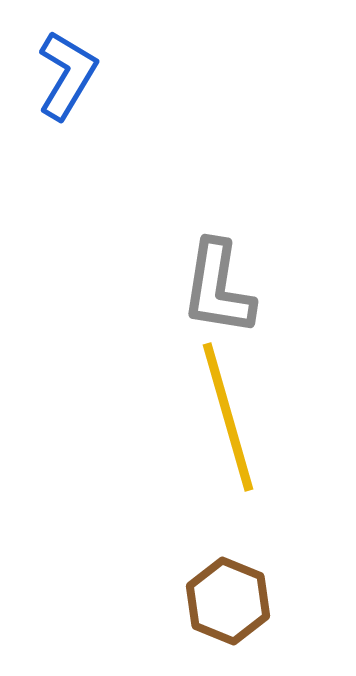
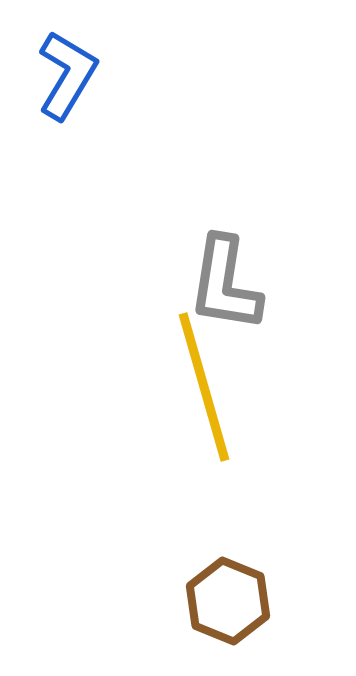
gray L-shape: moved 7 px right, 4 px up
yellow line: moved 24 px left, 30 px up
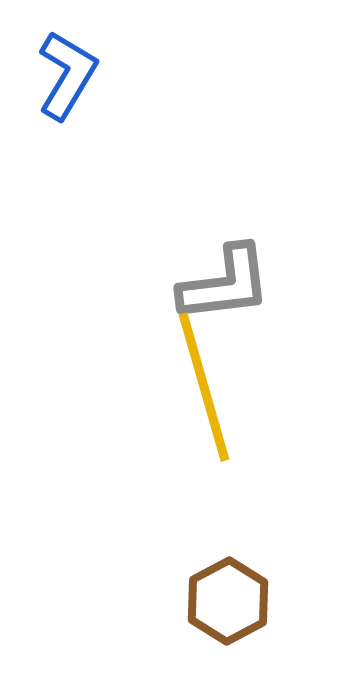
gray L-shape: rotated 106 degrees counterclockwise
brown hexagon: rotated 10 degrees clockwise
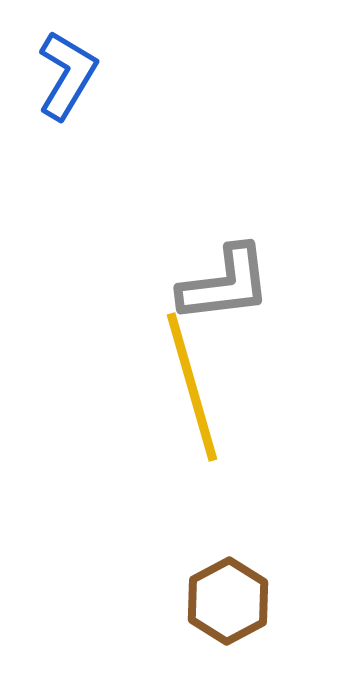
yellow line: moved 12 px left
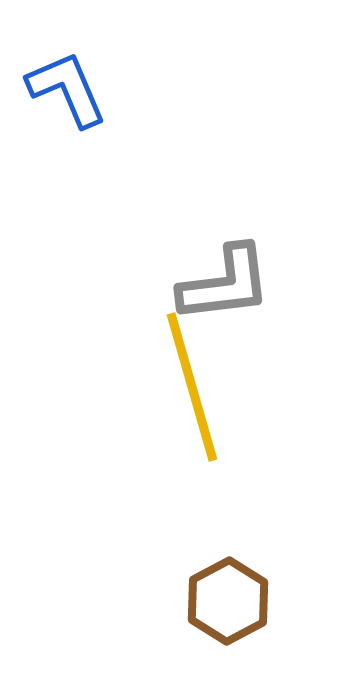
blue L-shape: moved 14 px down; rotated 54 degrees counterclockwise
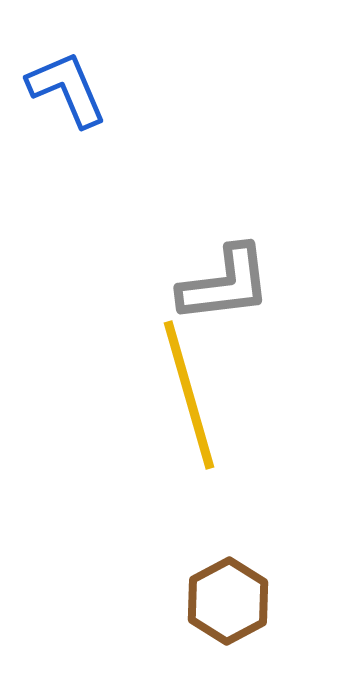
yellow line: moved 3 px left, 8 px down
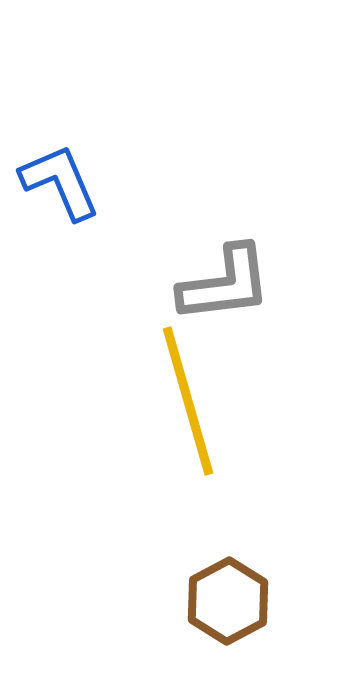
blue L-shape: moved 7 px left, 93 px down
yellow line: moved 1 px left, 6 px down
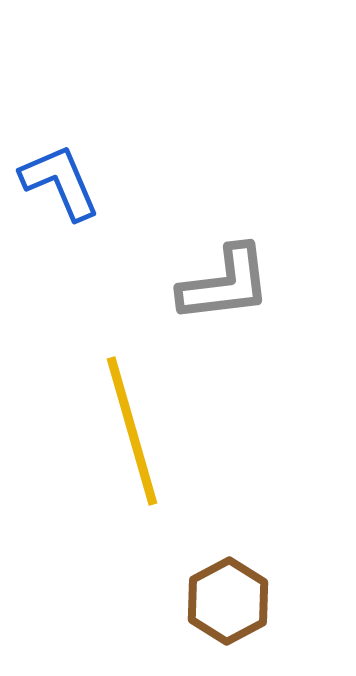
yellow line: moved 56 px left, 30 px down
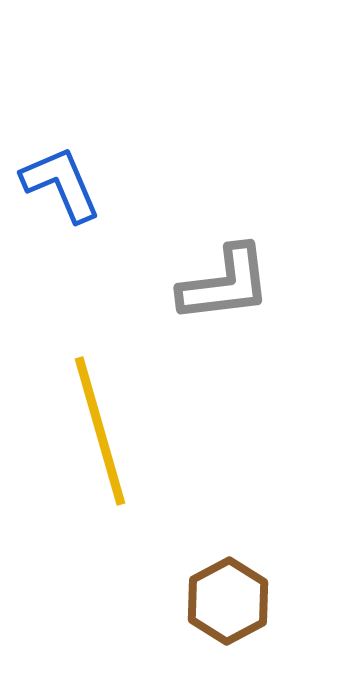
blue L-shape: moved 1 px right, 2 px down
yellow line: moved 32 px left
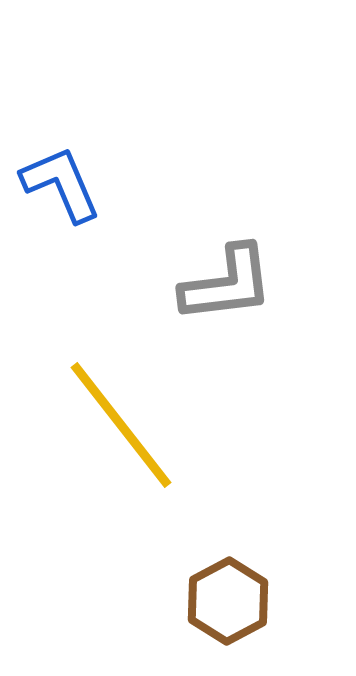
gray L-shape: moved 2 px right
yellow line: moved 21 px right, 6 px up; rotated 22 degrees counterclockwise
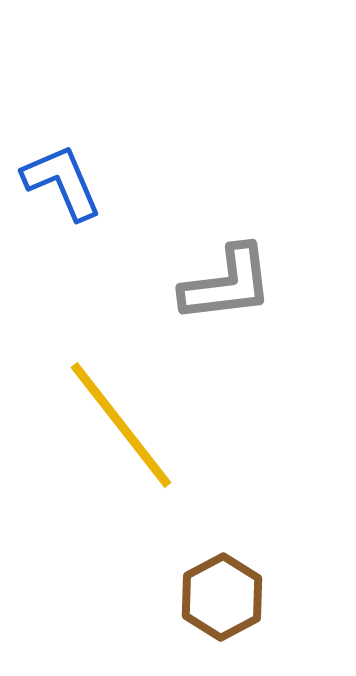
blue L-shape: moved 1 px right, 2 px up
brown hexagon: moved 6 px left, 4 px up
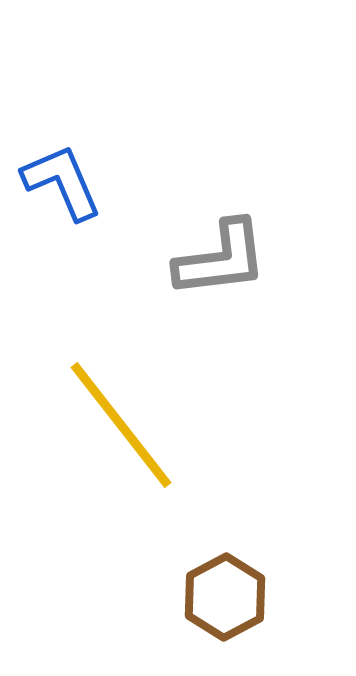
gray L-shape: moved 6 px left, 25 px up
brown hexagon: moved 3 px right
